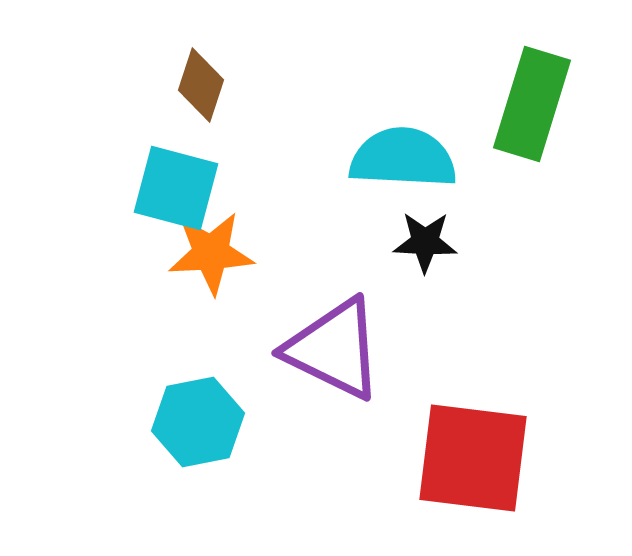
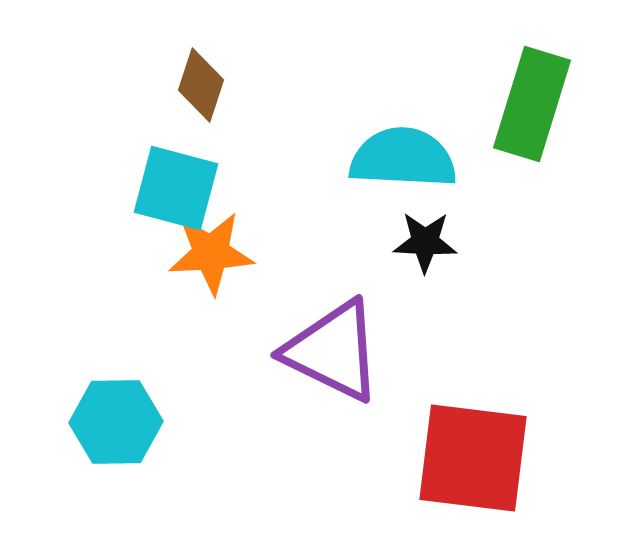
purple triangle: moved 1 px left, 2 px down
cyan hexagon: moved 82 px left; rotated 10 degrees clockwise
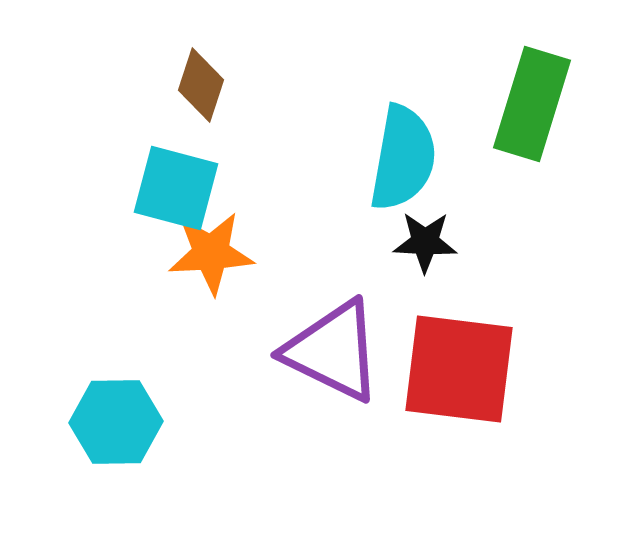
cyan semicircle: rotated 97 degrees clockwise
red square: moved 14 px left, 89 px up
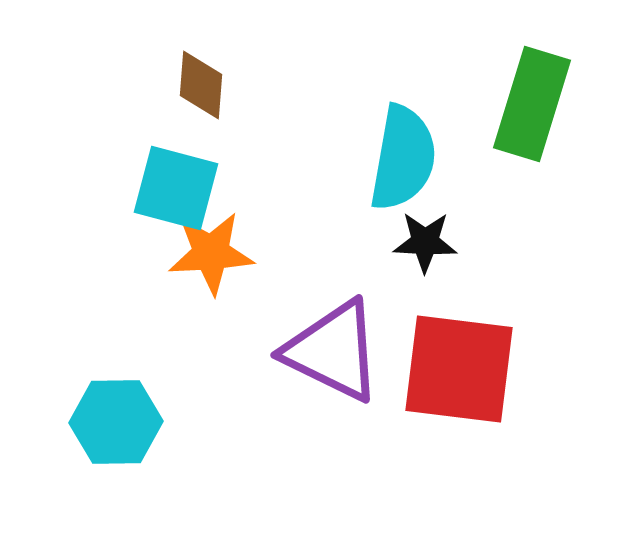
brown diamond: rotated 14 degrees counterclockwise
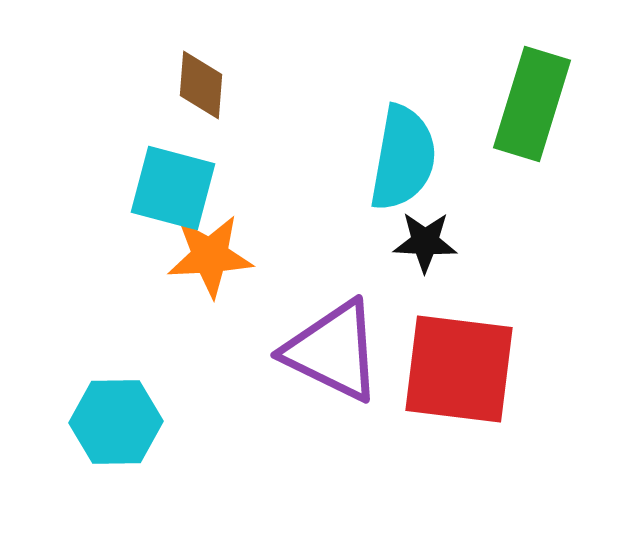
cyan square: moved 3 px left
orange star: moved 1 px left, 3 px down
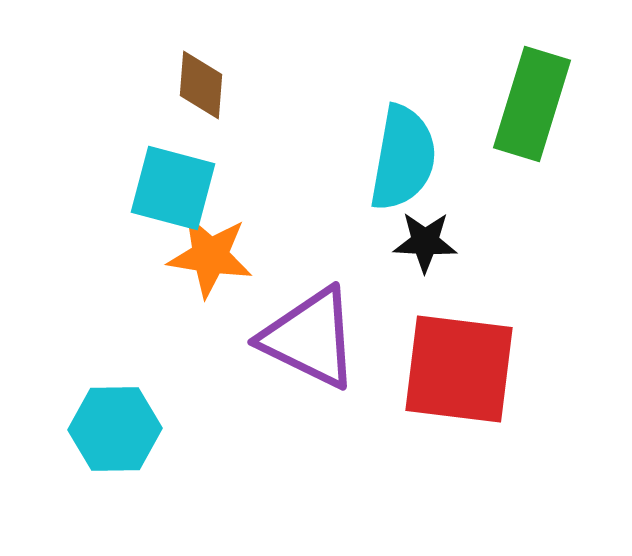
orange star: rotated 12 degrees clockwise
purple triangle: moved 23 px left, 13 px up
cyan hexagon: moved 1 px left, 7 px down
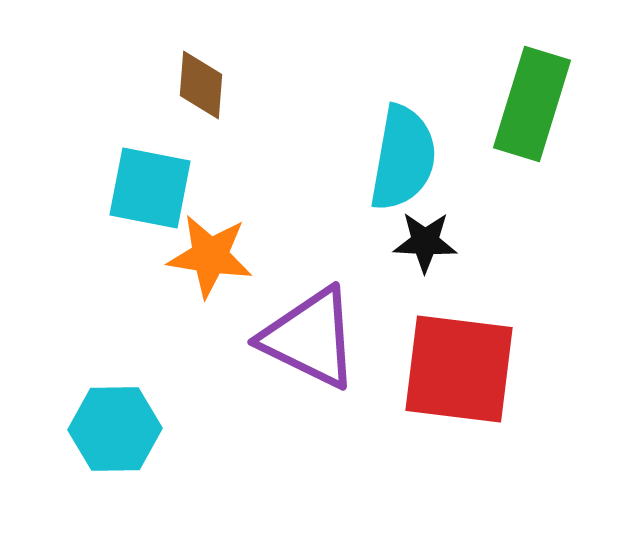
cyan square: moved 23 px left; rotated 4 degrees counterclockwise
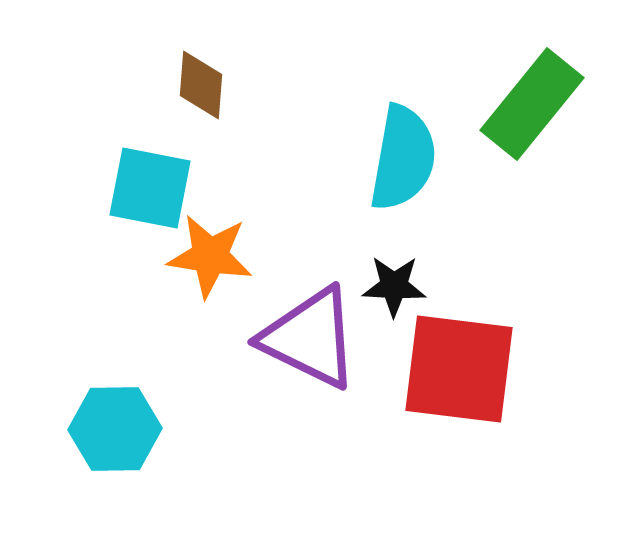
green rectangle: rotated 22 degrees clockwise
black star: moved 31 px left, 44 px down
